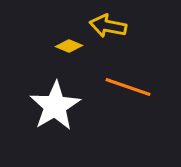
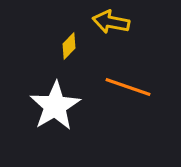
yellow arrow: moved 3 px right, 4 px up
yellow diamond: rotated 68 degrees counterclockwise
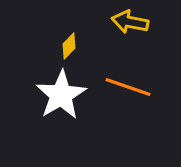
yellow arrow: moved 19 px right
white star: moved 6 px right, 11 px up
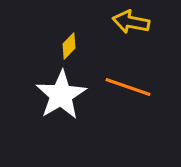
yellow arrow: moved 1 px right
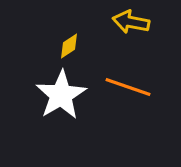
yellow diamond: rotated 12 degrees clockwise
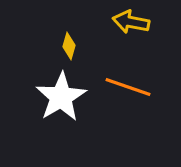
yellow diamond: rotated 40 degrees counterclockwise
white star: moved 2 px down
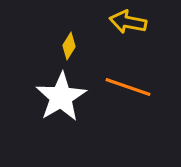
yellow arrow: moved 3 px left
yellow diamond: rotated 16 degrees clockwise
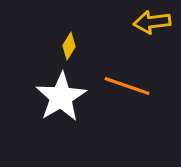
yellow arrow: moved 24 px right; rotated 18 degrees counterclockwise
orange line: moved 1 px left, 1 px up
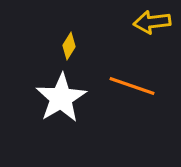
orange line: moved 5 px right
white star: moved 1 px down
